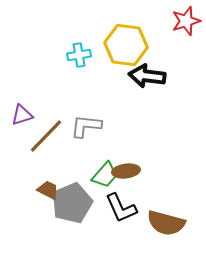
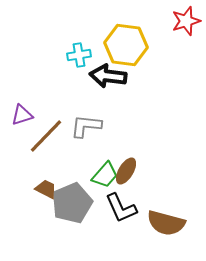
black arrow: moved 39 px left
brown ellipse: rotated 52 degrees counterclockwise
brown trapezoid: moved 2 px left, 1 px up
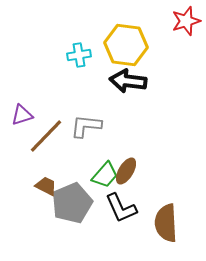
black arrow: moved 20 px right, 5 px down
brown trapezoid: moved 3 px up
brown semicircle: rotated 72 degrees clockwise
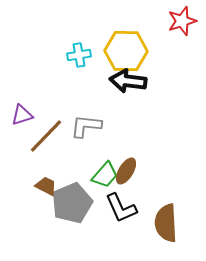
red star: moved 4 px left
yellow hexagon: moved 6 px down; rotated 6 degrees counterclockwise
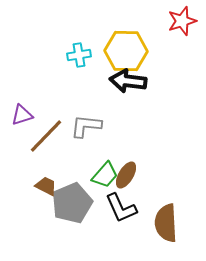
brown ellipse: moved 4 px down
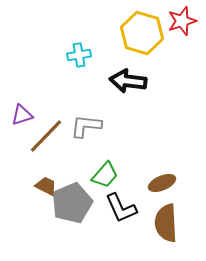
yellow hexagon: moved 16 px right, 18 px up; rotated 15 degrees clockwise
brown ellipse: moved 36 px right, 8 px down; rotated 36 degrees clockwise
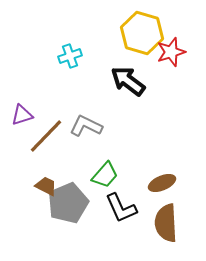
red star: moved 11 px left, 31 px down
cyan cross: moved 9 px left, 1 px down; rotated 10 degrees counterclockwise
black arrow: rotated 30 degrees clockwise
gray L-shape: rotated 20 degrees clockwise
gray pentagon: moved 4 px left
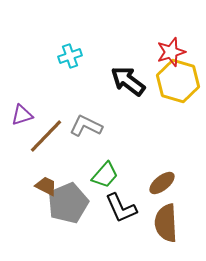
yellow hexagon: moved 36 px right, 48 px down
brown ellipse: rotated 16 degrees counterclockwise
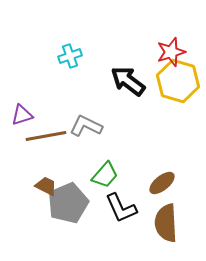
brown line: rotated 36 degrees clockwise
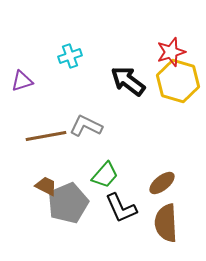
purple triangle: moved 34 px up
